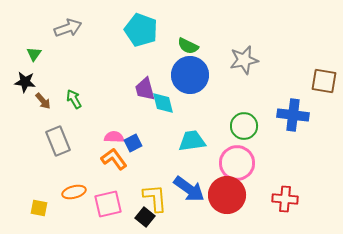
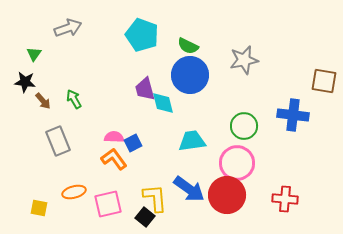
cyan pentagon: moved 1 px right, 5 px down
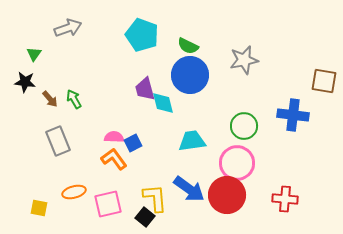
brown arrow: moved 7 px right, 2 px up
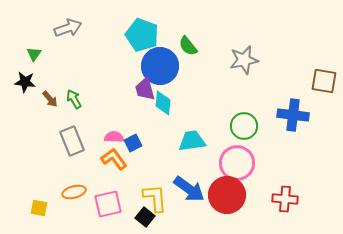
green semicircle: rotated 25 degrees clockwise
blue circle: moved 30 px left, 9 px up
cyan diamond: rotated 20 degrees clockwise
gray rectangle: moved 14 px right
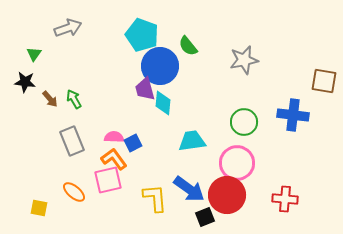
green circle: moved 4 px up
orange ellipse: rotated 55 degrees clockwise
pink square: moved 24 px up
black square: moved 60 px right; rotated 30 degrees clockwise
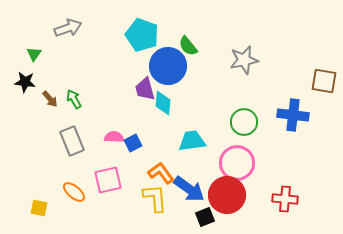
blue circle: moved 8 px right
orange L-shape: moved 47 px right, 14 px down
